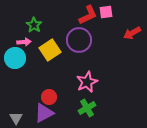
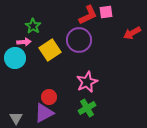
green star: moved 1 px left, 1 px down
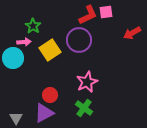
cyan circle: moved 2 px left
red circle: moved 1 px right, 2 px up
green cross: moved 3 px left; rotated 24 degrees counterclockwise
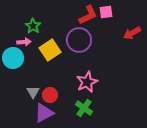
gray triangle: moved 17 px right, 26 px up
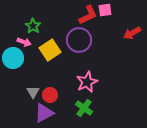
pink square: moved 1 px left, 2 px up
pink arrow: rotated 24 degrees clockwise
